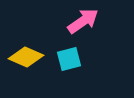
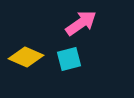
pink arrow: moved 2 px left, 2 px down
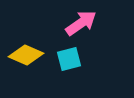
yellow diamond: moved 2 px up
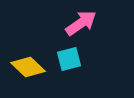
yellow diamond: moved 2 px right, 12 px down; rotated 20 degrees clockwise
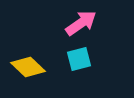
cyan square: moved 10 px right
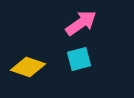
yellow diamond: rotated 24 degrees counterclockwise
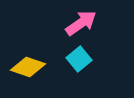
cyan square: rotated 25 degrees counterclockwise
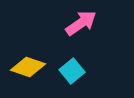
cyan square: moved 7 px left, 12 px down
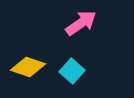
cyan square: rotated 10 degrees counterclockwise
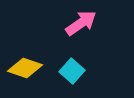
yellow diamond: moved 3 px left, 1 px down
